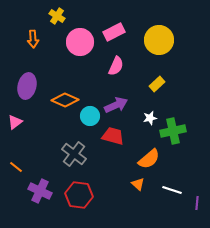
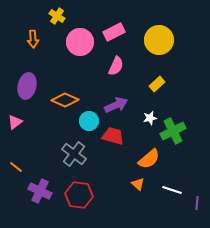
cyan circle: moved 1 px left, 5 px down
green cross: rotated 15 degrees counterclockwise
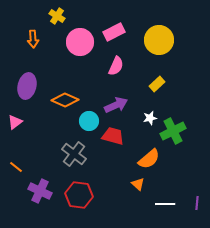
white line: moved 7 px left, 14 px down; rotated 18 degrees counterclockwise
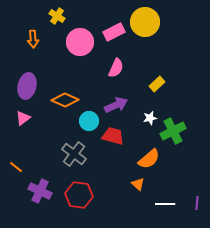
yellow circle: moved 14 px left, 18 px up
pink semicircle: moved 2 px down
pink triangle: moved 8 px right, 4 px up
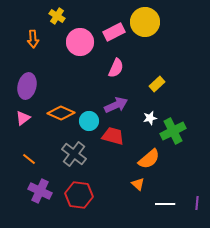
orange diamond: moved 4 px left, 13 px down
orange line: moved 13 px right, 8 px up
